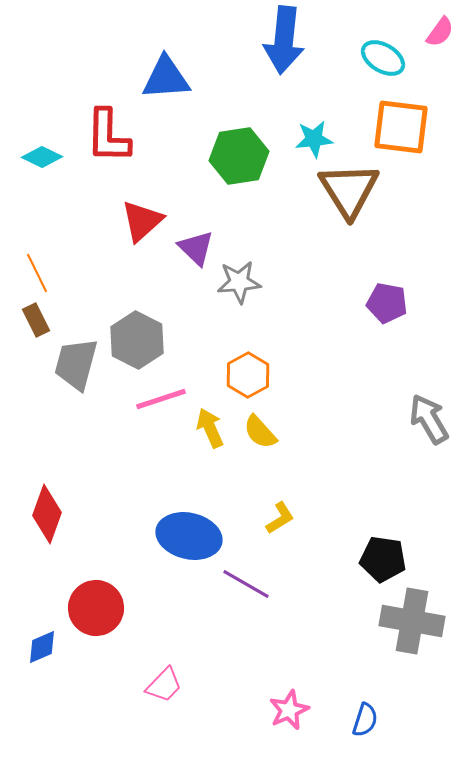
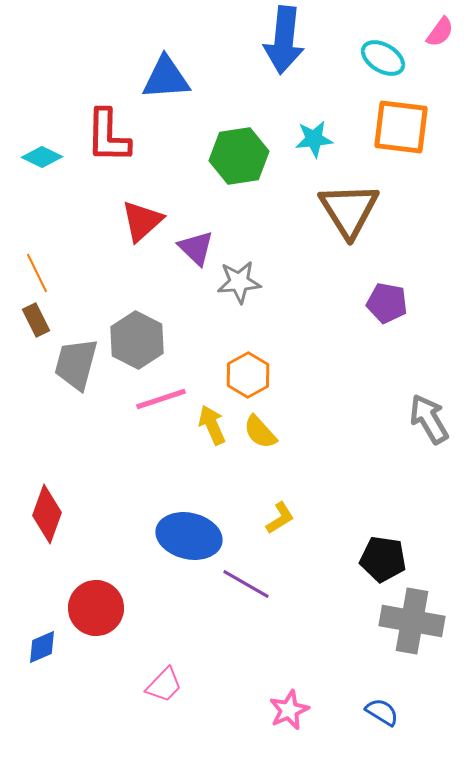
brown triangle: moved 20 px down
yellow arrow: moved 2 px right, 3 px up
blue semicircle: moved 17 px right, 8 px up; rotated 76 degrees counterclockwise
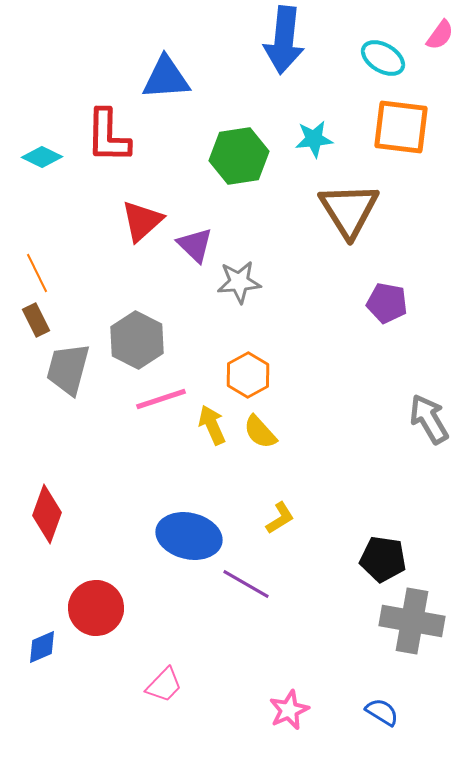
pink semicircle: moved 3 px down
purple triangle: moved 1 px left, 3 px up
gray trapezoid: moved 8 px left, 5 px down
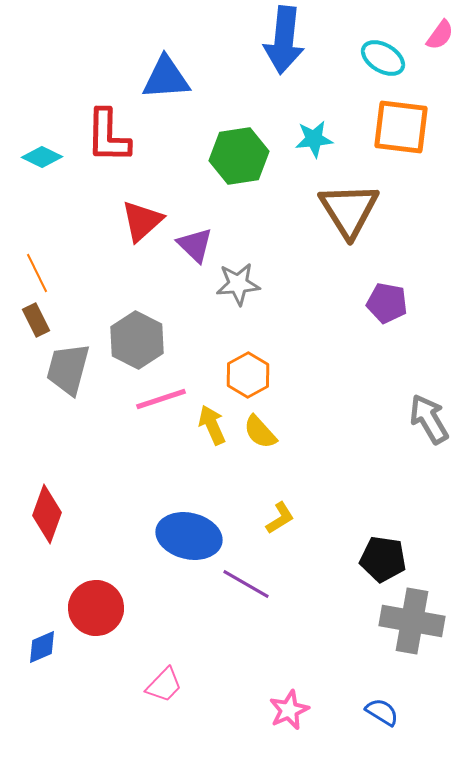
gray star: moved 1 px left, 2 px down
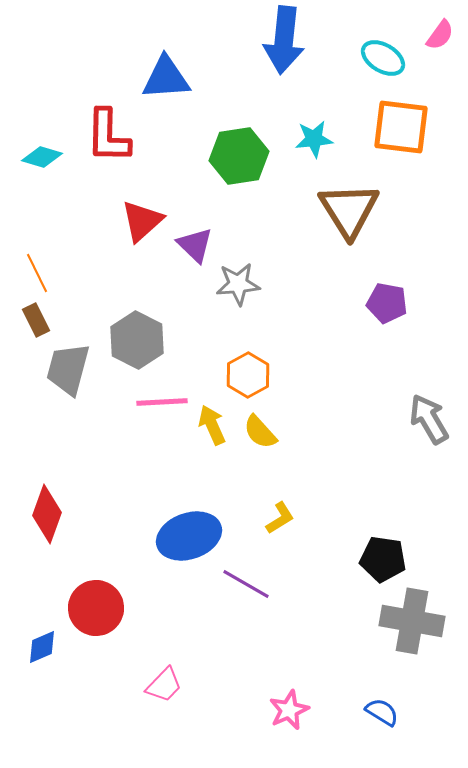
cyan diamond: rotated 9 degrees counterclockwise
pink line: moved 1 px right, 3 px down; rotated 15 degrees clockwise
blue ellipse: rotated 32 degrees counterclockwise
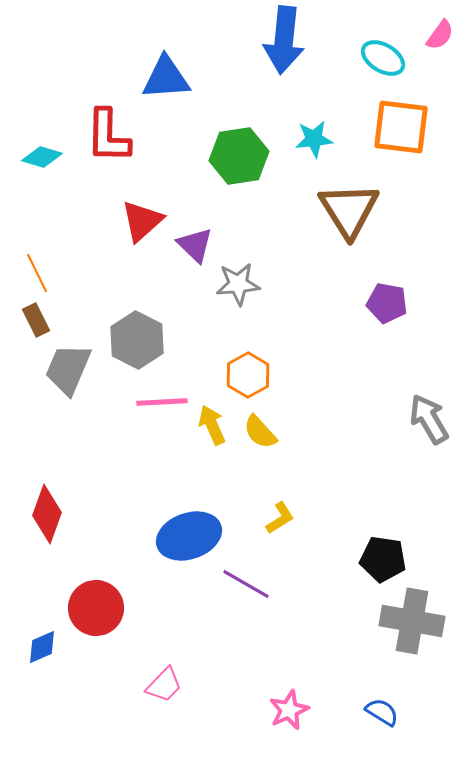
gray trapezoid: rotated 8 degrees clockwise
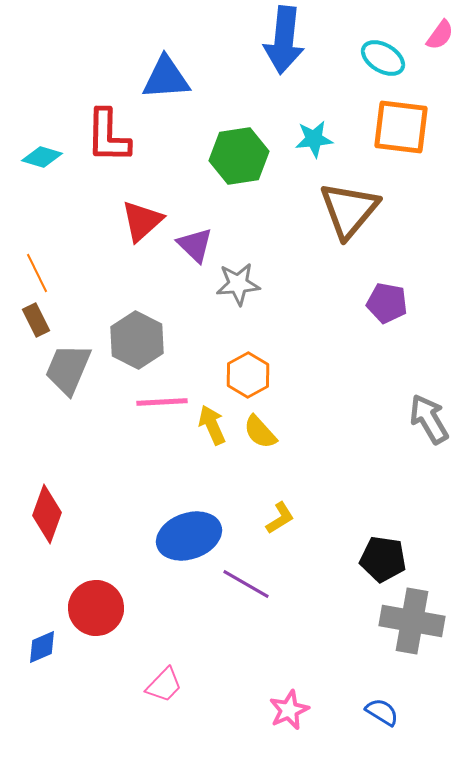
brown triangle: rotated 12 degrees clockwise
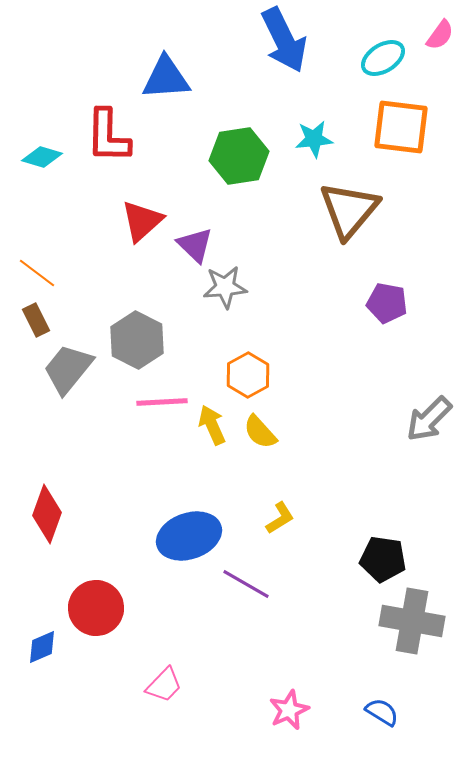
blue arrow: rotated 32 degrees counterclockwise
cyan ellipse: rotated 63 degrees counterclockwise
orange line: rotated 27 degrees counterclockwise
gray star: moved 13 px left, 3 px down
gray trapezoid: rotated 16 degrees clockwise
gray arrow: rotated 105 degrees counterclockwise
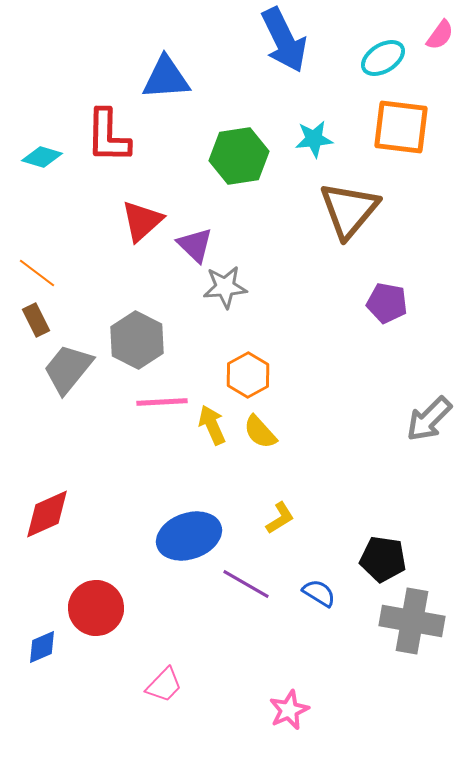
red diamond: rotated 46 degrees clockwise
blue semicircle: moved 63 px left, 119 px up
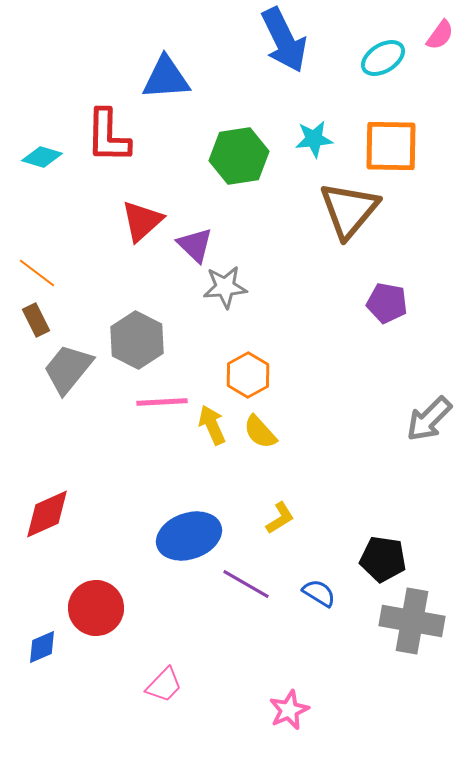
orange square: moved 10 px left, 19 px down; rotated 6 degrees counterclockwise
